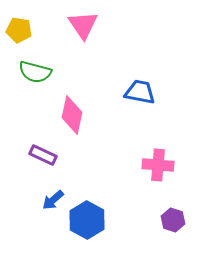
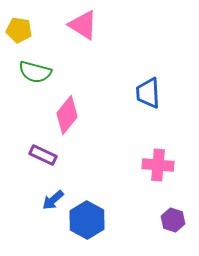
pink triangle: rotated 24 degrees counterclockwise
blue trapezoid: moved 8 px right, 1 px down; rotated 104 degrees counterclockwise
pink diamond: moved 5 px left; rotated 27 degrees clockwise
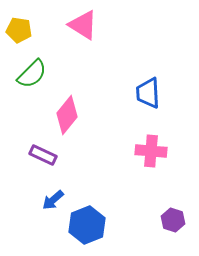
green semicircle: moved 3 px left, 2 px down; rotated 60 degrees counterclockwise
pink cross: moved 7 px left, 14 px up
blue hexagon: moved 5 px down; rotated 9 degrees clockwise
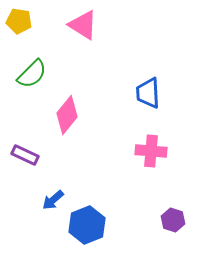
yellow pentagon: moved 9 px up
purple rectangle: moved 18 px left
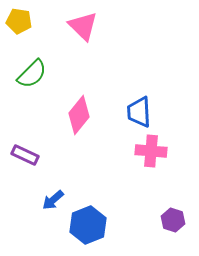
pink triangle: moved 1 px down; rotated 12 degrees clockwise
blue trapezoid: moved 9 px left, 19 px down
pink diamond: moved 12 px right
blue hexagon: moved 1 px right
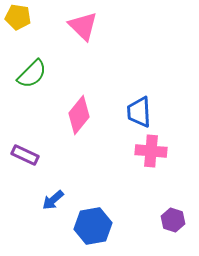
yellow pentagon: moved 1 px left, 4 px up
blue hexagon: moved 5 px right, 1 px down; rotated 12 degrees clockwise
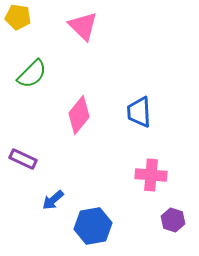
pink cross: moved 24 px down
purple rectangle: moved 2 px left, 4 px down
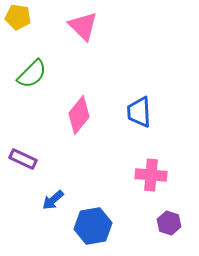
purple hexagon: moved 4 px left, 3 px down
